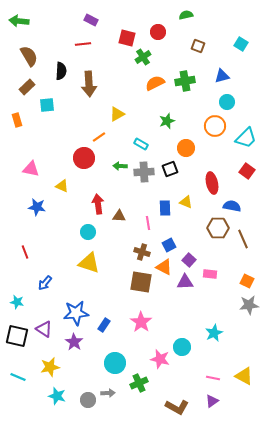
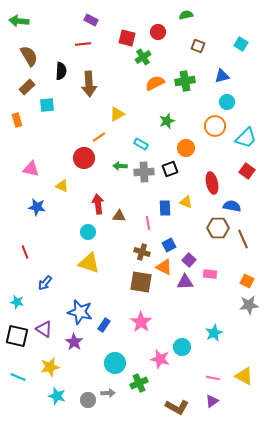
blue star at (76, 313): moved 4 px right, 1 px up; rotated 20 degrees clockwise
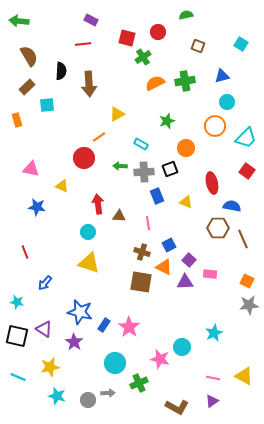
blue rectangle at (165, 208): moved 8 px left, 12 px up; rotated 21 degrees counterclockwise
pink star at (141, 322): moved 12 px left, 5 px down
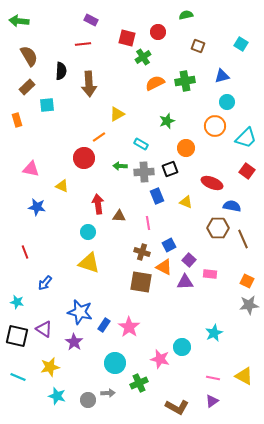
red ellipse at (212, 183): rotated 55 degrees counterclockwise
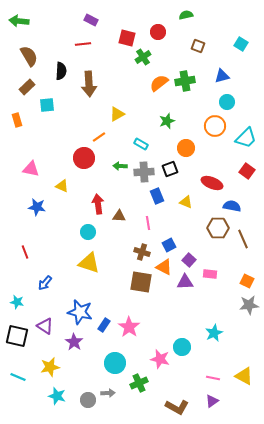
orange semicircle at (155, 83): moved 4 px right; rotated 12 degrees counterclockwise
purple triangle at (44, 329): moved 1 px right, 3 px up
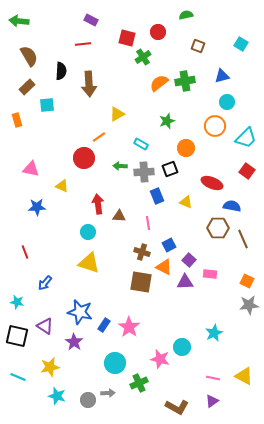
blue star at (37, 207): rotated 12 degrees counterclockwise
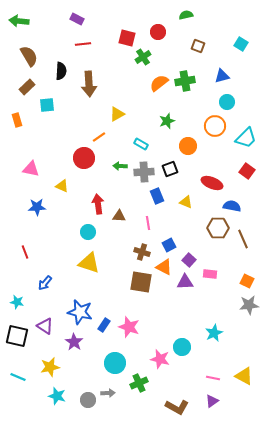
purple rectangle at (91, 20): moved 14 px left, 1 px up
orange circle at (186, 148): moved 2 px right, 2 px up
pink star at (129, 327): rotated 15 degrees counterclockwise
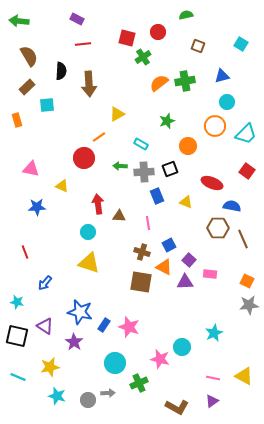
cyan trapezoid at (246, 138): moved 4 px up
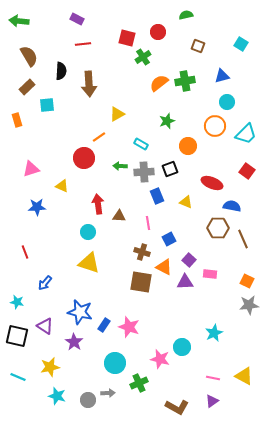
pink triangle at (31, 169): rotated 30 degrees counterclockwise
blue square at (169, 245): moved 6 px up
